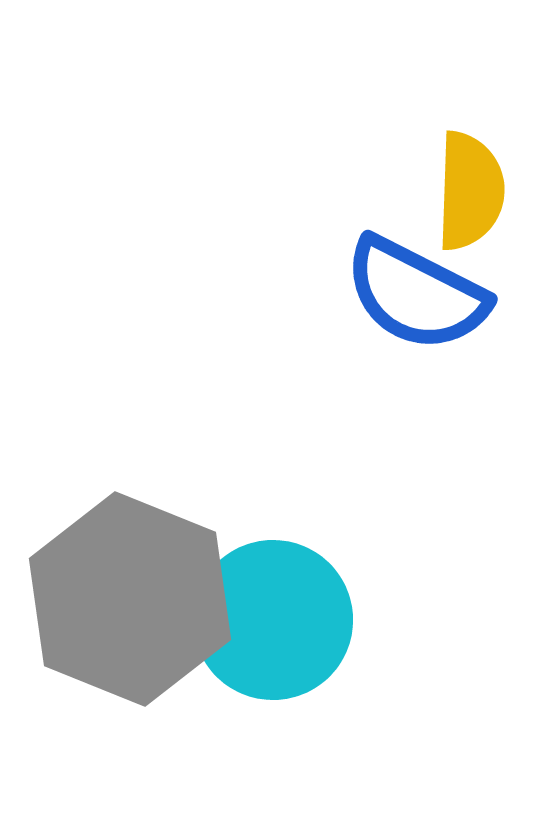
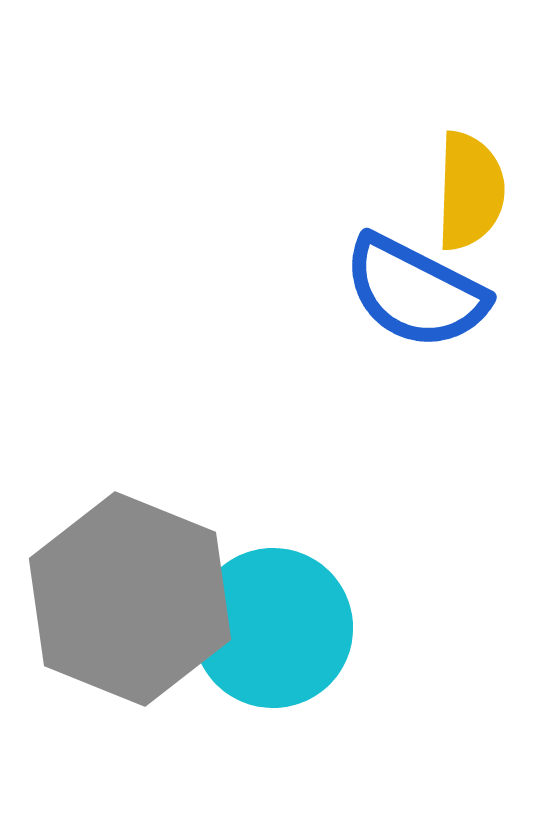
blue semicircle: moved 1 px left, 2 px up
cyan circle: moved 8 px down
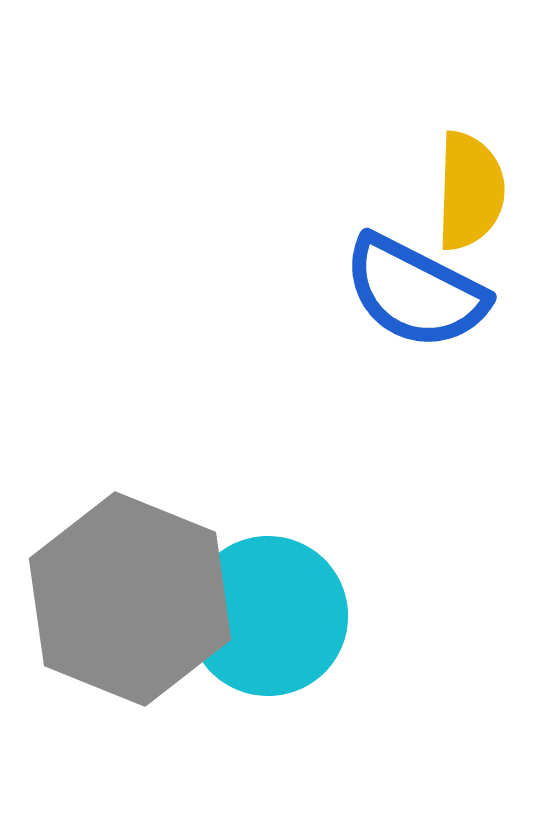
cyan circle: moved 5 px left, 12 px up
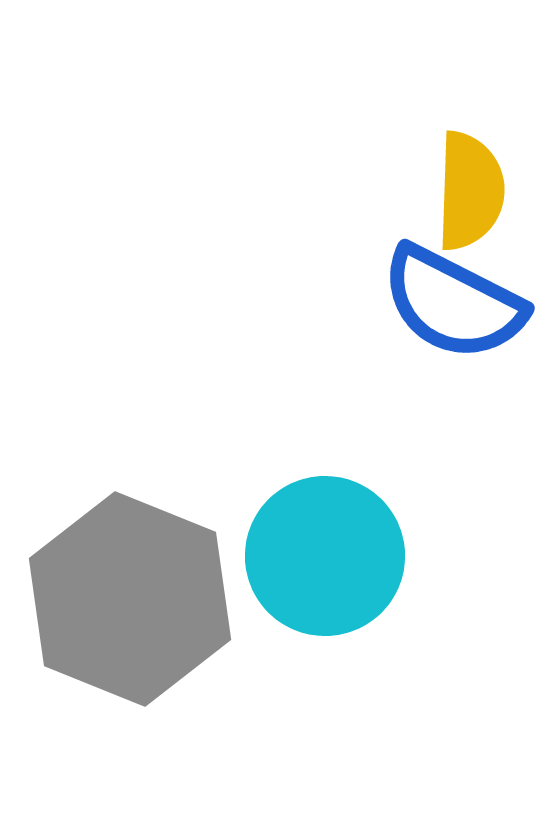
blue semicircle: moved 38 px right, 11 px down
cyan circle: moved 57 px right, 60 px up
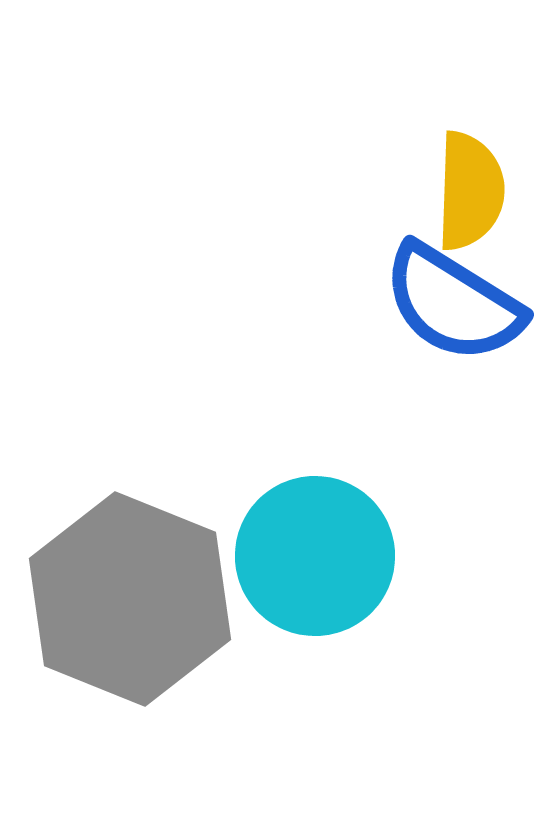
blue semicircle: rotated 5 degrees clockwise
cyan circle: moved 10 px left
